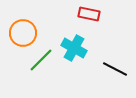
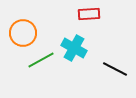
red rectangle: rotated 15 degrees counterclockwise
green line: rotated 16 degrees clockwise
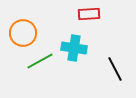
cyan cross: rotated 20 degrees counterclockwise
green line: moved 1 px left, 1 px down
black line: rotated 35 degrees clockwise
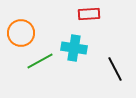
orange circle: moved 2 px left
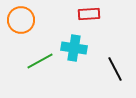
orange circle: moved 13 px up
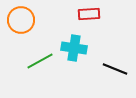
black line: rotated 40 degrees counterclockwise
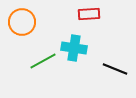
orange circle: moved 1 px right, 2 px down
green line: moved 3 px right
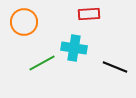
orange circle: moved 2 px right
green line: moved 1 px left, 2 px down
black line: moved 2 px up
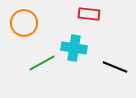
red rectangle: rotated 10 degrees clockwise
orange circle: moved 1 px down
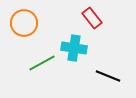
red rectangle: moved 3 px right, 4 px down; rotated 45 degrees clockwise
black line: moved 7 px left, 9 px down
